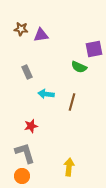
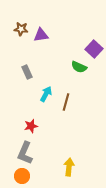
purple square: rotated 36 degrees counterclockwise
cyan arrow: rotated 112 degrees clockwise
brown line: moved 6 px left
gray L-shape: rotated 140 degrees counterclockwise
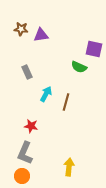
purple square: rotated 30 degrees counterclockwise
red star: rotated 24 degrees clockwise
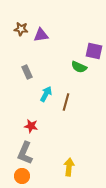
purple square: moved 2 px down
